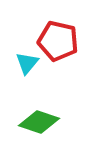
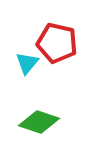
red pentagon: moved 1 px left, 2 px down
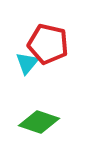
red pentagon: moved 9 px left, 1 px down
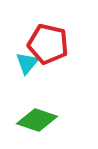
green diamond: moved 2 px left, 2 px up
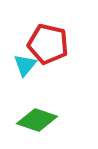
cyan triangle: moved 2 px left, 2 px down
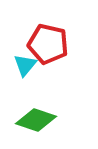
green diamond: moved 1 px left
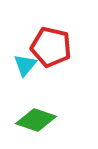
red pentagon: moved 3 px right, 3 px down
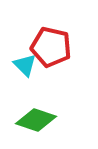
cyan triangle: rotated 25 degrees counterclockwise
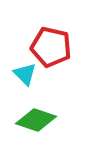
cyan triangle: moved 9 px down
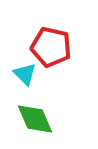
green diamond: moved 1 px left, 1 px up; rotated 48 degrees clockwise
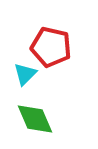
cyan triangle: rotated 30 degrees clockwise
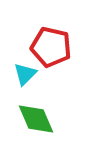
green diamond: moved 1 px right
